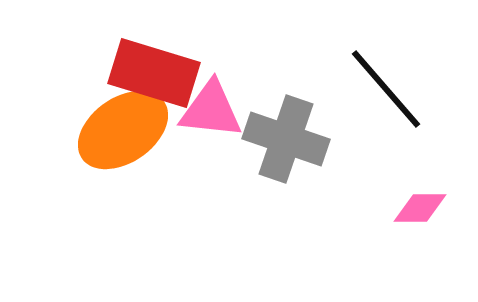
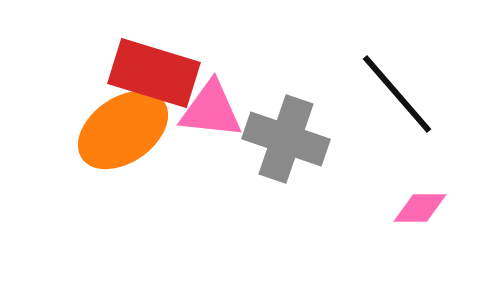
black line: moved 11 px right, 5 px down
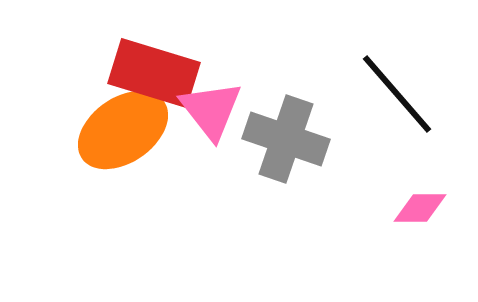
pink triangle: rotated 46 degrees clockwise
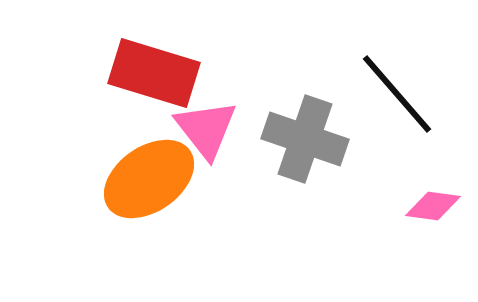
pink triangle: moved 5 px left, 19 px down
orange ellipse: moved 26 px right, 49 px down
gray cross: moved 19 px right
pink diamond: moved 13 px right, 2 px up; rotated 8 degrees clockwise
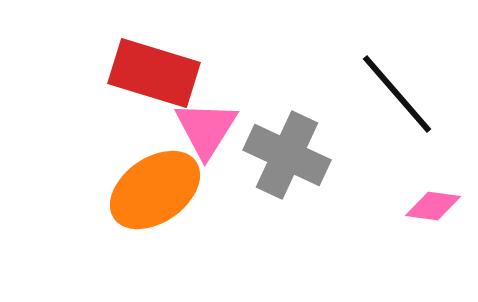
pink triangle: rotated 10 degrees clockwise
gray cross: moved 18 px left, 16 px down; rotated 6 degrees clockwise
orange ellipse: moved 6 px right, 11 px down
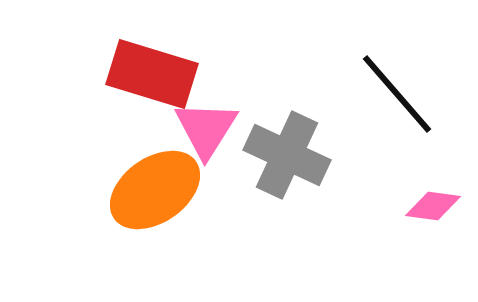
red rectangle: moved 2 px left, 1 px down
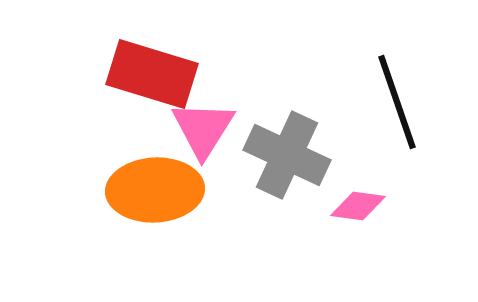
black line: moved 8 px down; rotated 22 degrees clockwise
pink triangle: moved 3 px left
orange ellipse: rotated 32 degrees clockwise
pink diamond: moved 75 px left
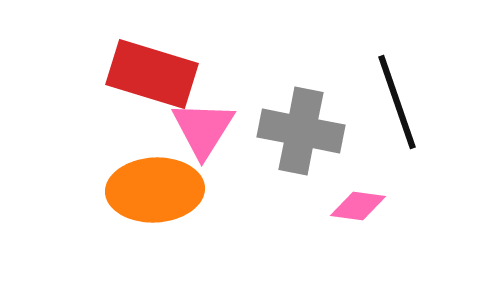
gray cross: moved 14 px right, 24 px up; rotated 14 degrees counterclockwise
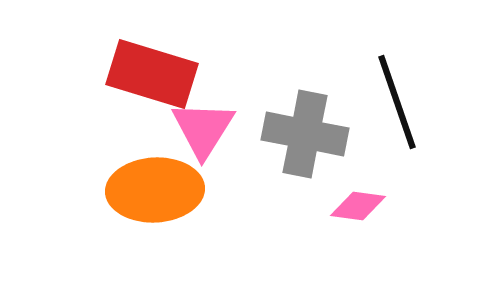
gray cross: moved 4 px right, 3 px down
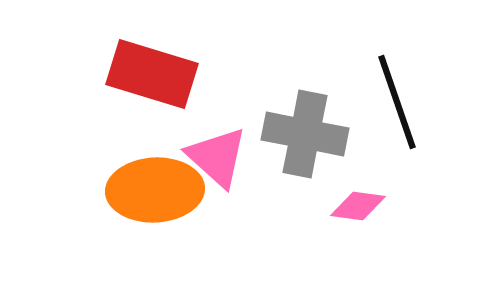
pink triangle: moved 14 px right, 28 px down; rotated 20 degrees counterclockwise
